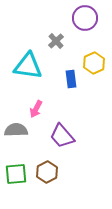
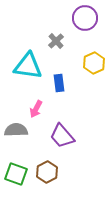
blue rectangle: moved 12 px left, 4 px down
green square: rotated 25 degrees clockwise
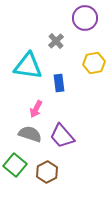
yellow hexagon: rotated 15 degrees clockwise
gray semicircle: moved 14 px right, 4 px down; rotated 20 degrees clockwise
green square: moved 1 px left, 9 px up; rotated 20 degrees clockwise
